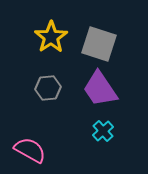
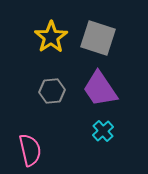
gray square: moved 1 px left, 6 px up
gray hexagon: moved 4 px right, 3 px down
pink semicircle: rotated 48 degrees clockwise
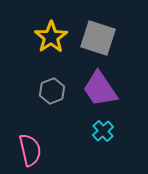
gray hexagon: rotated 15 degrees counterclockwise
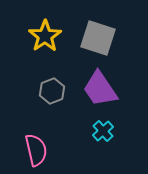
yellow star: moved 6 px left, 1 px up
pink semicircle: moved 6 px right
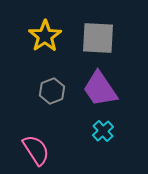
gray square: rotated 15 degrees counterclockwise
pink semicircle: rotated 20 degrees counterclockwise
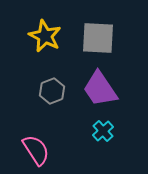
yellow star: rotated 12 degrees counterclockwise
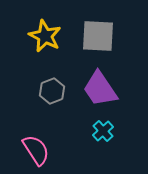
gray square: moved 2 px up
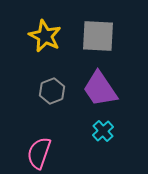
pink semicircle: moved 3 px right, 3 px down; rotated 128 degrees counterclockwise
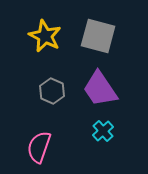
gray square: rotated 12 degrees clockwise
gray hexagon: rotated 15 degrees counterclockwise
pink semicircle: moved 6 px up
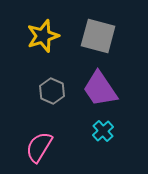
yellow star: moved 2 px left; rotated 28 degrees clockwise
pink semicircle: rotated 12 degrees clockwise
